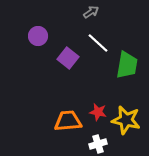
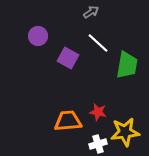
purple square: rotated 10 degrees counterclockwise
yellow star: moved 1 px left, 12 px down; rotated 20 degrees counterclockwise
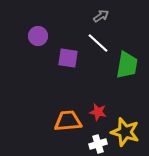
gray arrow: moved 10 px right, 4 px down
purple square: rotated 20 degrees counterclockwise
yellow star: rotated 24 degrees clockwise
